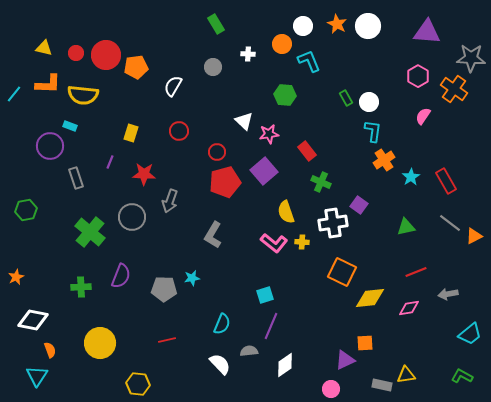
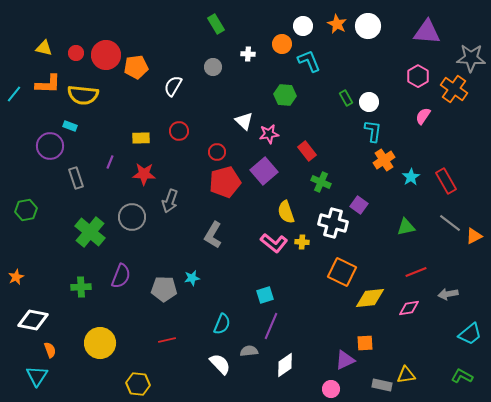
yellow rectangle at (131, 133): moved 10 px right, 5 px down; rotated 72 degrees clockwise
white cross at (333, 223): rotated 24 degrees clockwise
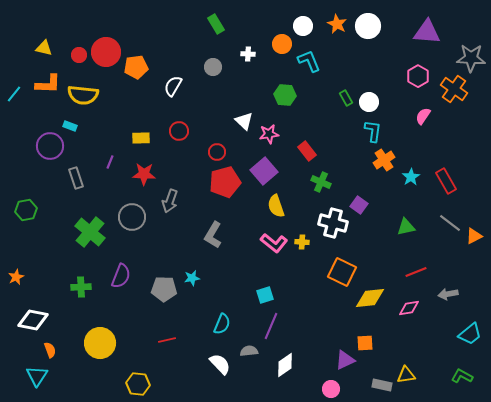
red circle at (76, 53): moved 3 px right, 2 px down
red circle at (106, 55): moved 3 px up
yellow semicircle at (286, 212): moved 10 px left, 6 px up
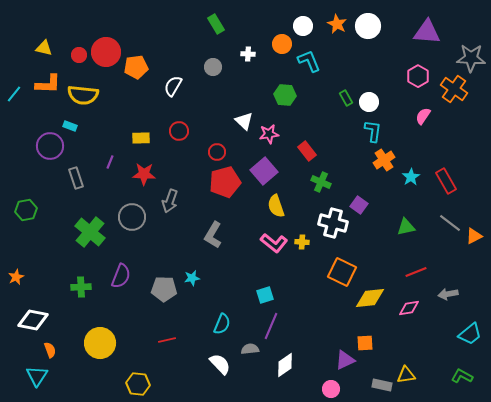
gray semicircle at (249, 351): moved 1 px right, 2 px up
